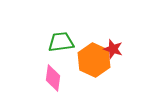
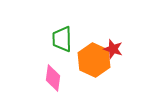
green trapezoid: moved 1 px right, 3 px up; rotated 84 degrees counterclockwise
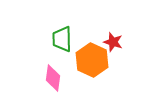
red star: moved 7 px up
orange hexagon: moved 2 px left
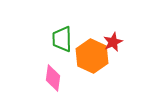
red star: rotated 30 degrees clockwise
orange hexagon: moved 4 px up
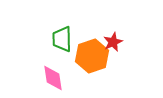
orange hexagon: rotated 16 degrees clockwise
pink diamond: rotated 16 degrees counterclockwise
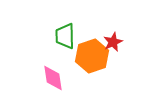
green trapezoid: moved 3 px right, 3 px up
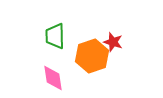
green trapezoid: moved 10 px left
red star: rotated 30 degrees counterclockwise
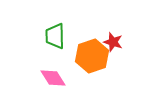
pink diamond: rotated 24 degrees counterclockwise
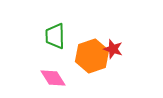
red star: moved 7 px down
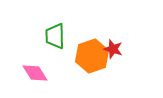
pink diamond: moved 18 px left, 5 px up
